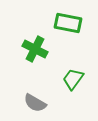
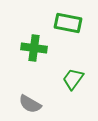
green cross: moved 1 px left, 1 px up; rotated 20 degrees counterclockwise
gray semicircle: moved 5 px left, 1 px down
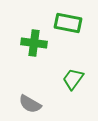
green cross: moved 5 px up
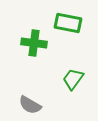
gray semicircle: moved 1 px down
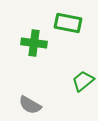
green trapezoid: moved 10 px right, 2 px down; rotated 15 degrees clockwise
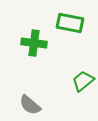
green rectangle: moved 2 px right
gray semicircle: rotated 10 degrees clockwise
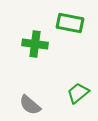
green cross: moved 1 px right, 1 px down
green trapezoid: moved 5 px left, 12 px down
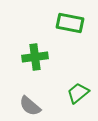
green cross: moved 13 px down; rotated 15 degrees counterclockwise
gray semicircle: moved 1 px down
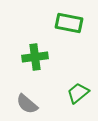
green rectangle: moved 1 px left
gray semicircle: moved 3 px left, 2 px up
